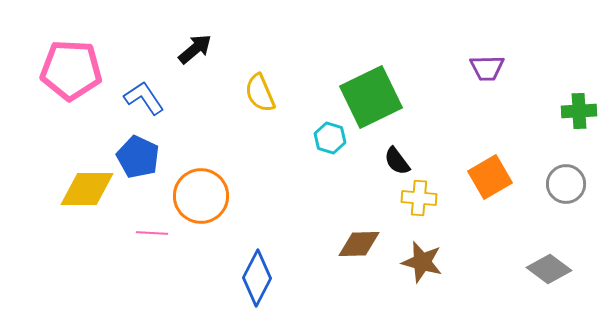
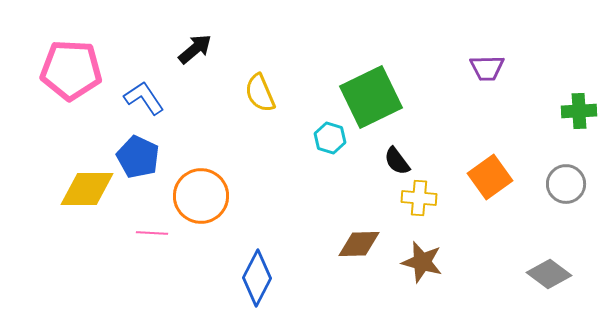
orange square: rotated 6 degrees counterclockwise
gray diamond: moved 5 px down
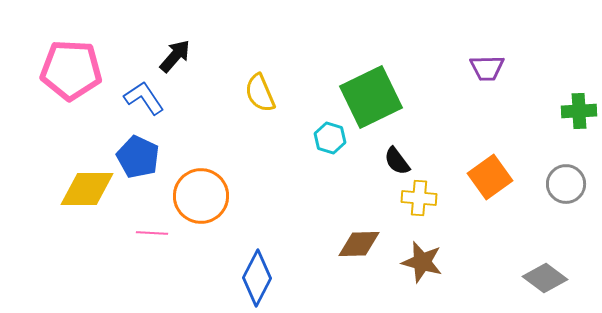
black arrow: moved 20 px left, 7 px down; rotated 9 degrees counterclockwise
gray diamond: moved 4 px left, 4 px down
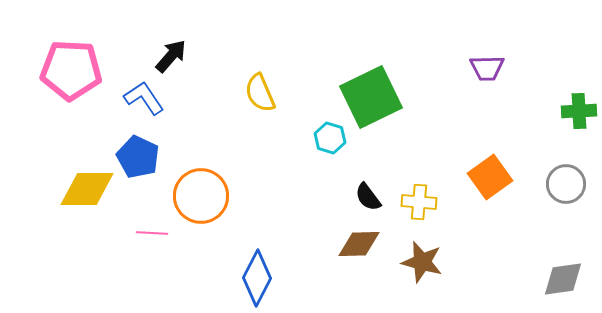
black arrow: moved 4 px left
black semicircle: moved 29 px left, 36 px down
yellow cross: moved 4 px down
gray diamond: moved 18 px right, 1 px down; rotated 45 degrees counterclockwise
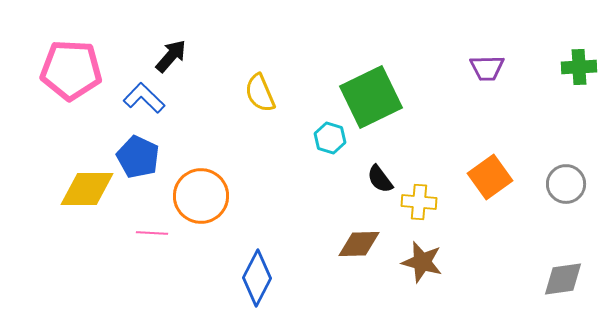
blue L-shape: rotated 12 degrees counterclockwise
green cross: moved 44 px up
black semicircle: moved 12 px right, 18 px up
